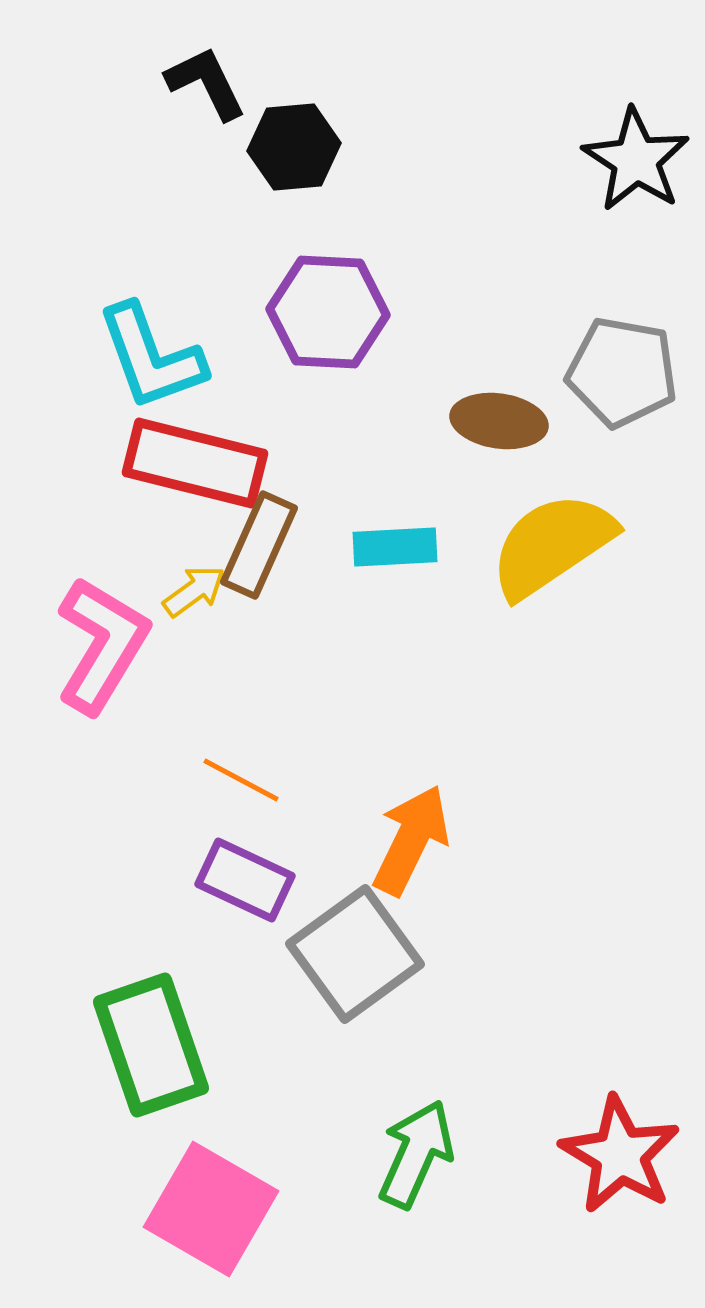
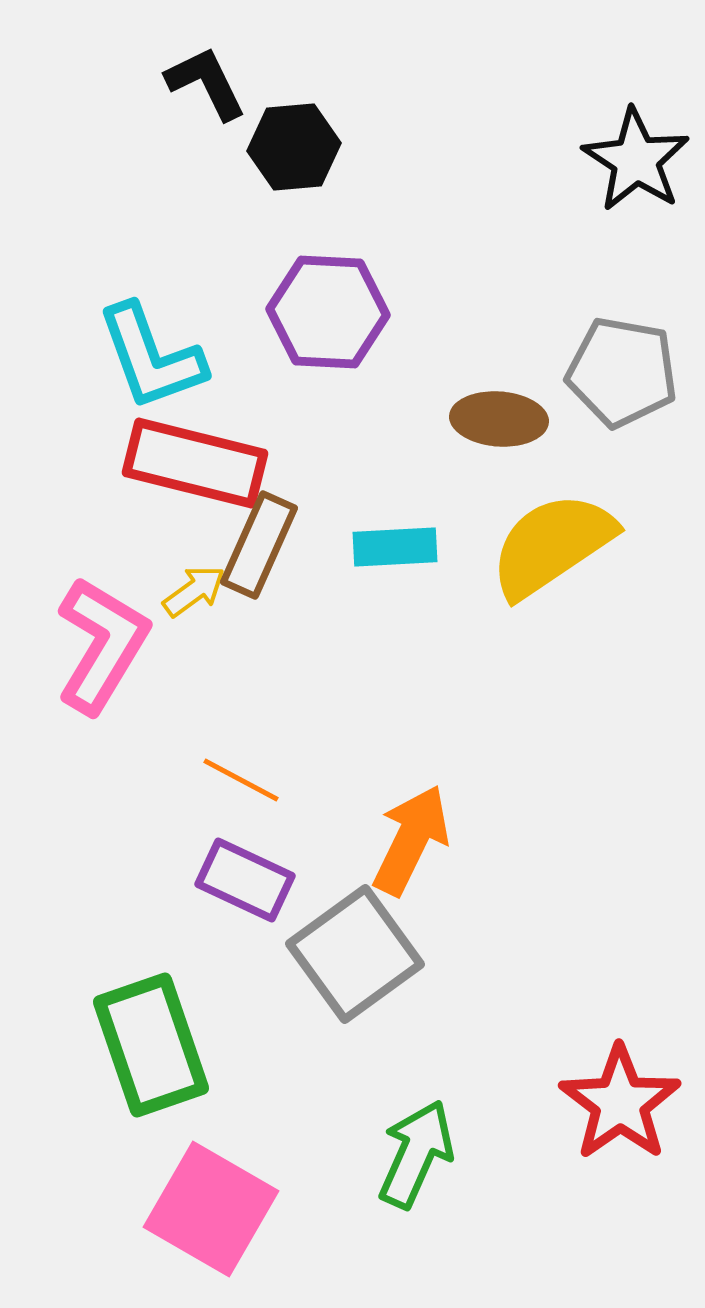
brown ellipse: moved 2 px up; rotated 4 degrees counterclockwise
red star: moved 52 px up; rotated 6 degrees clockwise
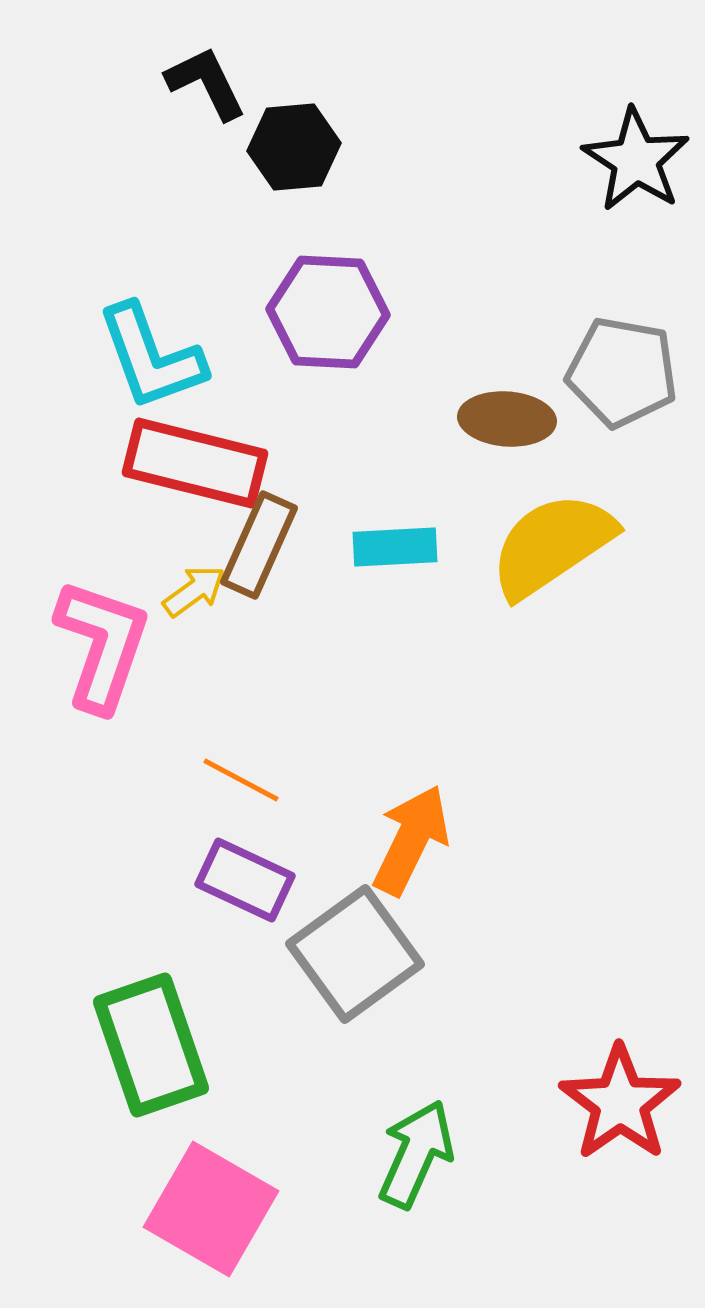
brown ellipse: moved 8 px right
pink L-shape: rotated 12 degrees counterclockwise
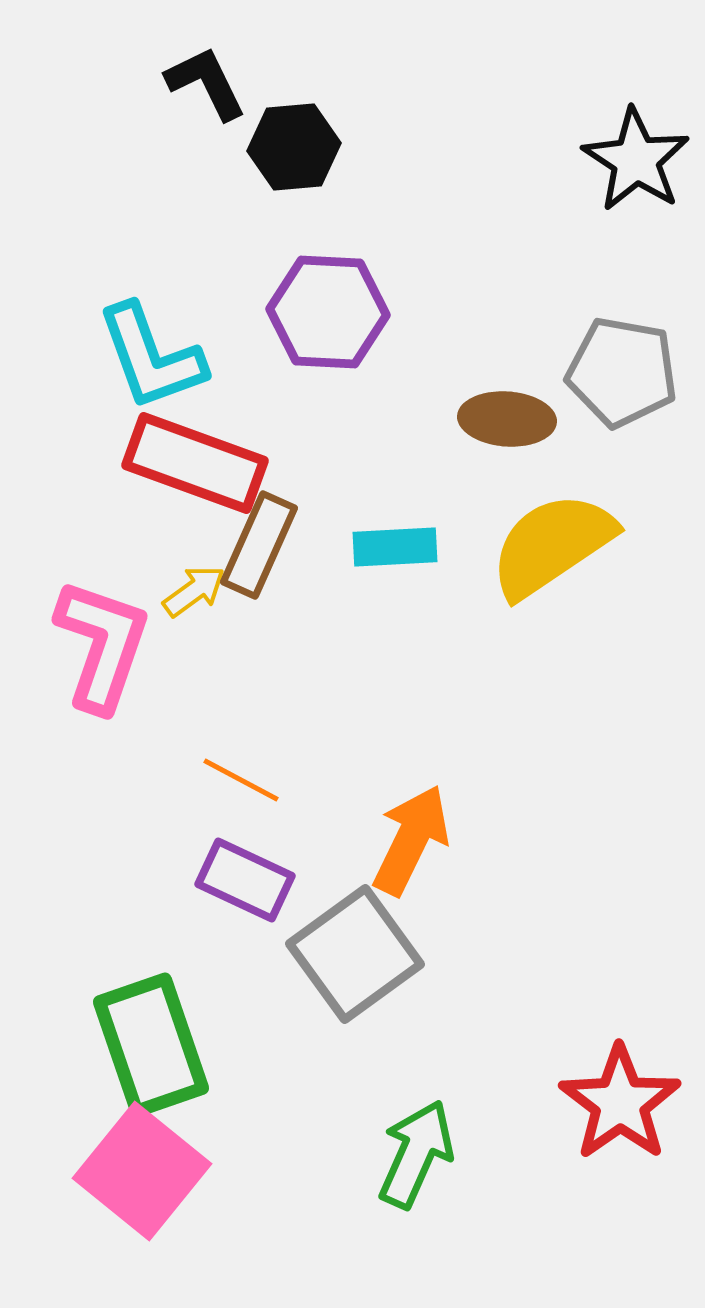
red rectangle: rotated 6 degrees clockwise
pink square: moved 69 px left, 38 px up; rotated 9 degrees clockwise
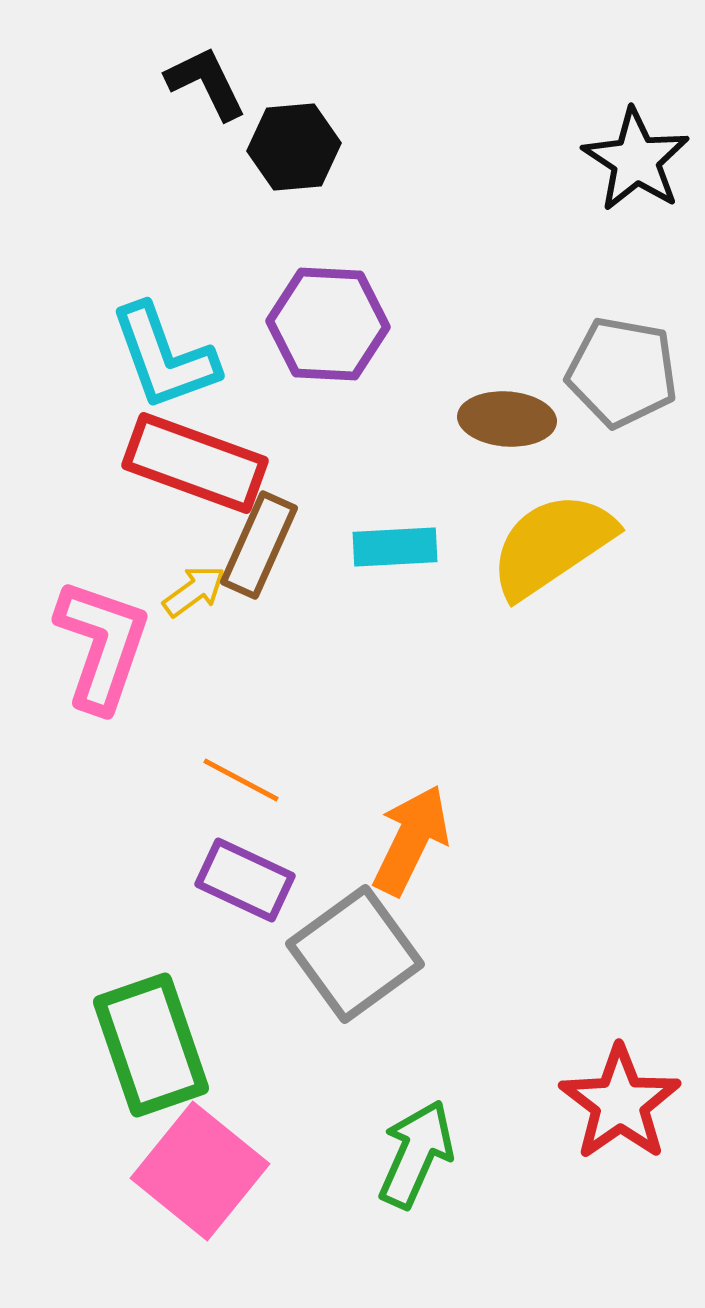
purple hexagon: moved 12 px down
cyan L-shape: moved 13 px right
pink square: moved 58 px right
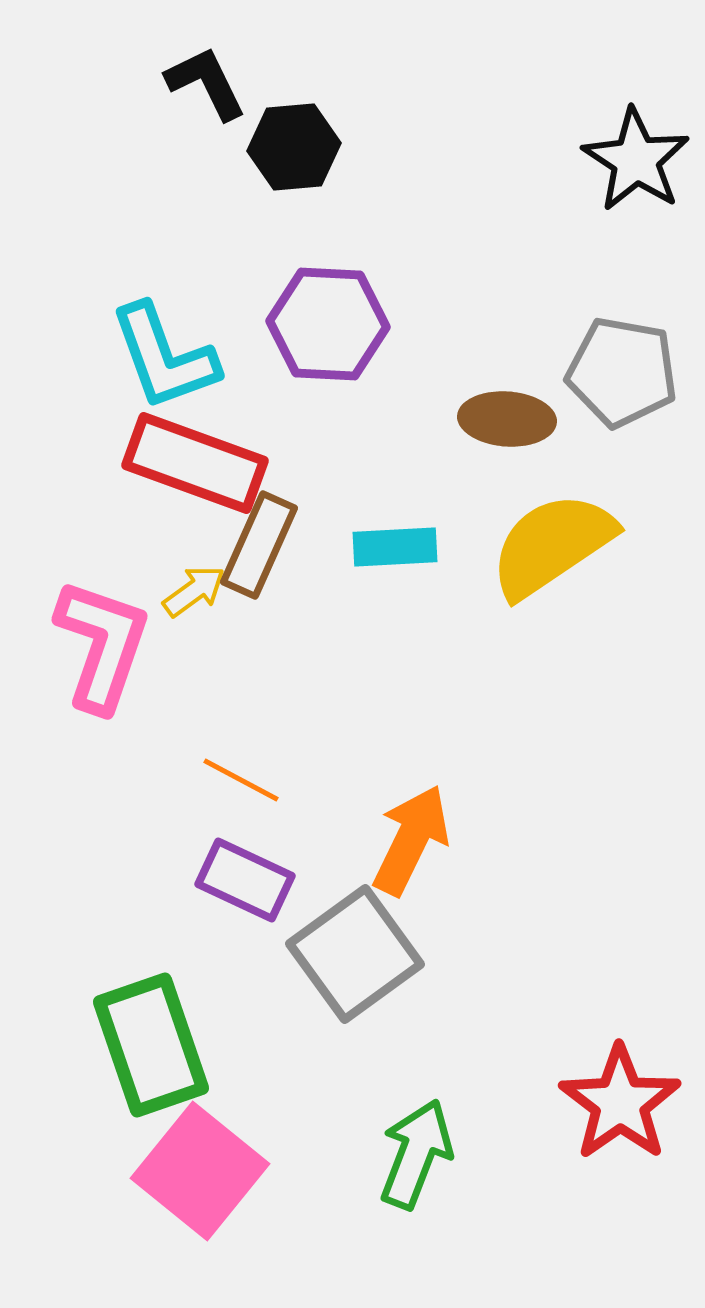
green arrow: rotated 3 degrees counterclockwise
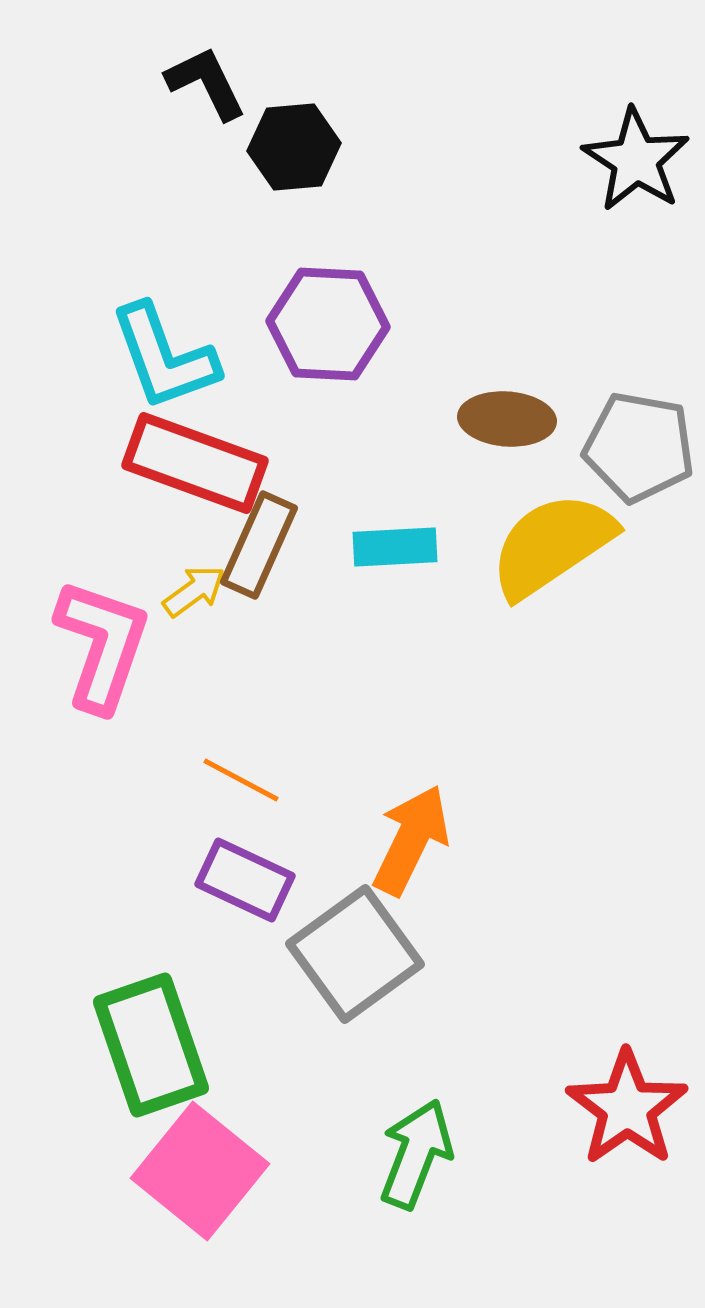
gray pentagon: moved 17 px right, 75 px down
red star: moved 7 px right, 5 px down
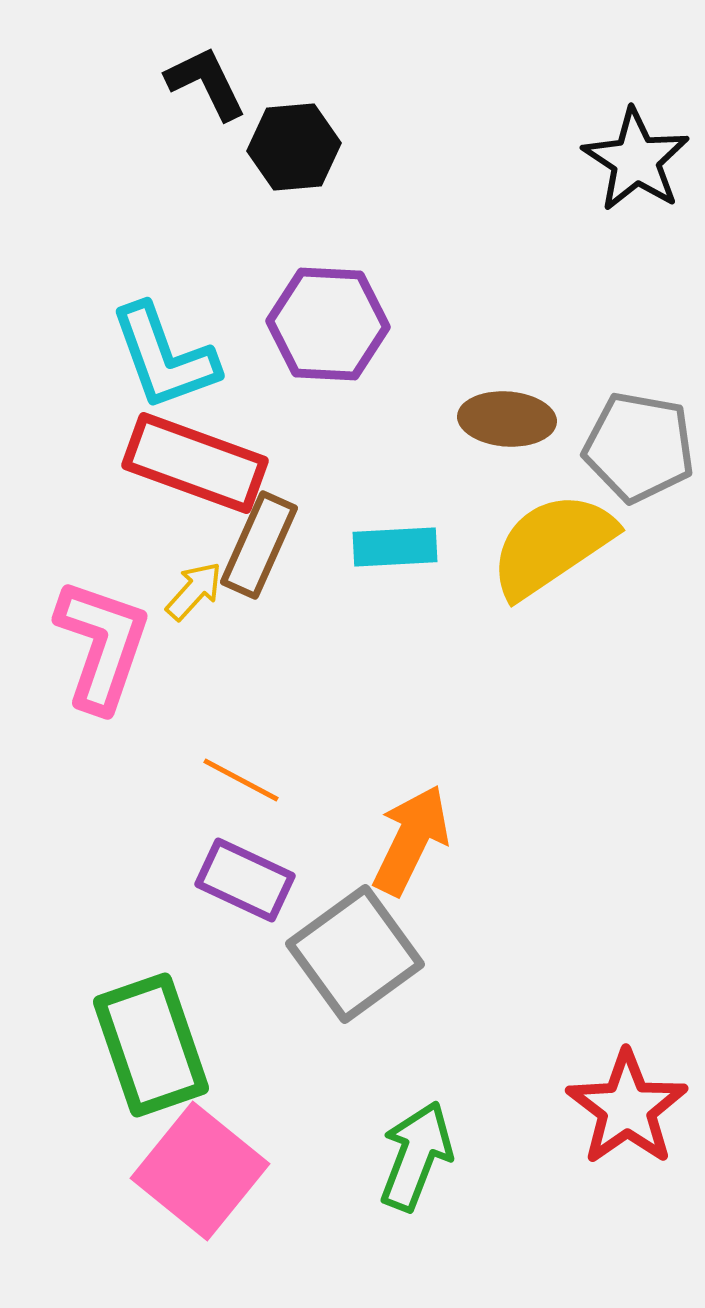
yellow arrow: rotated 12 degrees counterclockwise
green arrow: moved 2 px down
